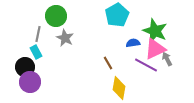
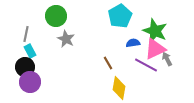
cyan pentagon: moved 3 px right, 1 px down
gray line: moved 12 px left
gray star: moved 1 px right, 1 px down
cyan rectangle: moved 6 px left, 1 px up
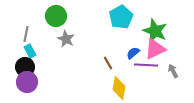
cyan pentagon: moved 1 px right, 1 px down
blue semicircle: moved 10 px down; rotated 32 degrees counterclockwise
gray arrow: moved 6 px right, 12 px down
purple line: rotated 25 degrees counterclockwise
purple circle: moved 3 px left
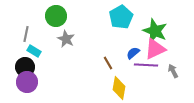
cyan rectangle: moved 4 px right; rotated 32 degrees counterclockwise
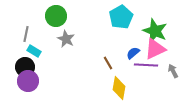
purple circle: moved 1 px right, 1 px up
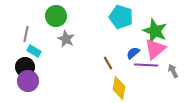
cyan pentagon: rotated 25 degrees counterclockwise
pink triangle: rotated 15 degrees counterclockwise
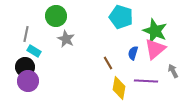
blue semicircle: rotated 32 degrees counterclockwise
purple line: moved 16 px down
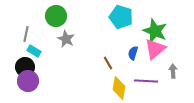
gray arrow: rotated 24 degrees clockwise
